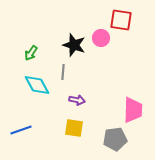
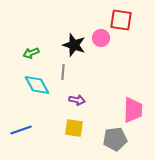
green arrow: rotated 35 degrees clockwise
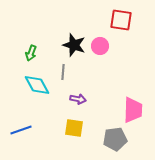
pink circle: moved 1 px left, 8 px down
green arrow: rotated 49 degrees counterclockwise
purple arrow: moved 1 px right, 1 px up
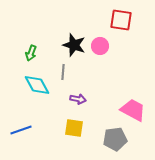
pink trapezoid: rotated 64 degrees counterclockwise
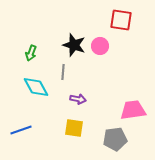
cyan diamond: moved 1 px left, 2 px down
pink trapezoid: rotated 36 degrees counterclockwise
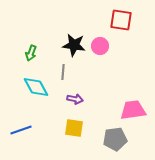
black star: rotated 10 degrees counterclockwise
purple arrow: moved 3 px left
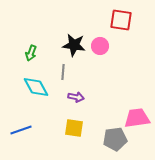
purple arrow: moved 1 px right, 2 px up
pink trapezoid: moved 4 px right, 8 px down
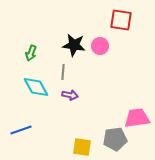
purple arrow: moved 6 px left, 2 px up
yellow square: moved 8 px right, 19 px down
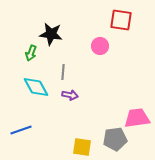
black star: moved 23 px left, 11 px up
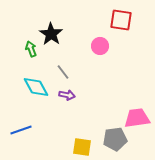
black star: rotated 25 degrees clockwise
green arrow: moved 4 px up; rotated 140 degrees clockwise
gray line: rotated 42 degrees counterclockwise
purple arrow: moved 3 px left
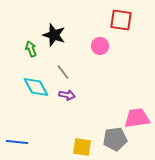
black star: moved 3 px right, 1 px down; rotated 15 degrees counterclockwise
blue line: moved 4 px left, 12 px down; rotated 25 degrees clockwise
